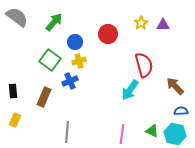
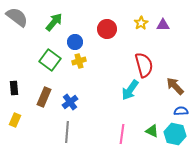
red circle: moved 1 px left, 5 px up
blue cross: moved 21 px down; rotated 14 degrees counterclockwise
black rectangle: moved 1 px right, 3 px up
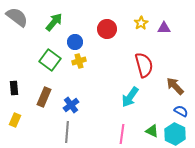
purple triangle: moved 1 px right, 3 px down
cyan arrow: moved 7 px down
blue cross: moved 1 px right, 3 px down
blue semicircle: rotated 32 degrees clockwise
cyan hexagon: rotated 15 degrees clockwise
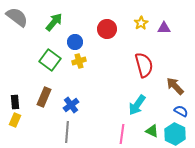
black rectangle: moved 1 px right, 14 px down
cyan arrow: moved 7 px right, 8 px down
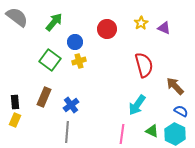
purple triangle: rotated 24 degrees clockwise
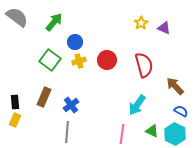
red circle: moved 31 px down
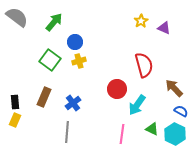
yellow star: moved 2 px up
red circle: moved 10 px right, 29 px down
brown arrow: moved 1 px left, 2 px down
blue cross: moved 2 px right, 2 px up
green triangle: moved 2 px up
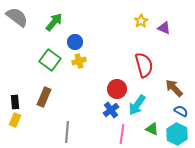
blue cross: moved 38 px right, 7 px down
cyan hexagon: moved 2 px right
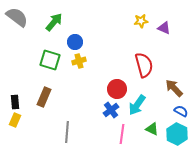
yellow star: rotated 24 degrees clockwise
green square: rotated 20 degrees counterclockwise
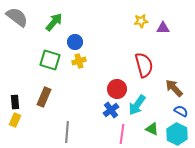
purple triangle: moved 1 px left; rotated 24 degrees counterclockwise
